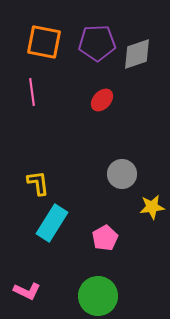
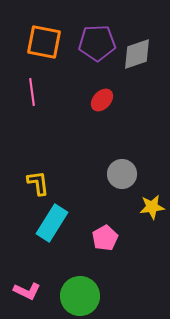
green circle: moved 18 px left
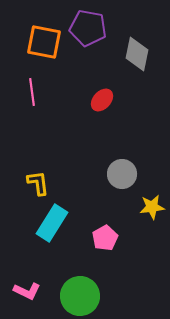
purple pentagon: moved 9 px left, 15 px up; rotated 12 degrees clockwise
gray diamond: rotated 60 degrees counterclockwise
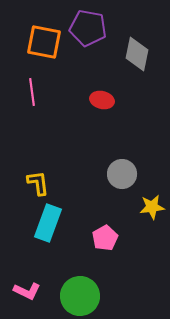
red ellipse: rotated 60 degrees clockwise
cyan rectangle: moved 4 px left; rotated 12 degrees counterclockwise
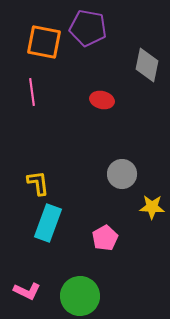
gray diamond: moved 10 px right, 11 px down
yellow star: rotated 10 degrees clockwise
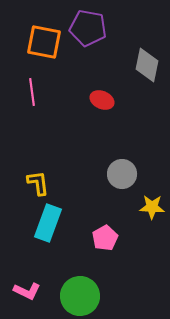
red ellipse: rotated 10 degrees clockwise
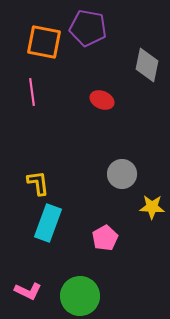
pink L-shape: moved 1 px right
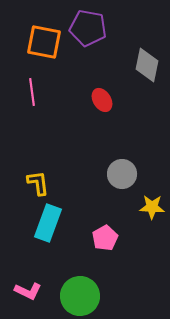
red ellipse: rotated 35 degrees clockwise
